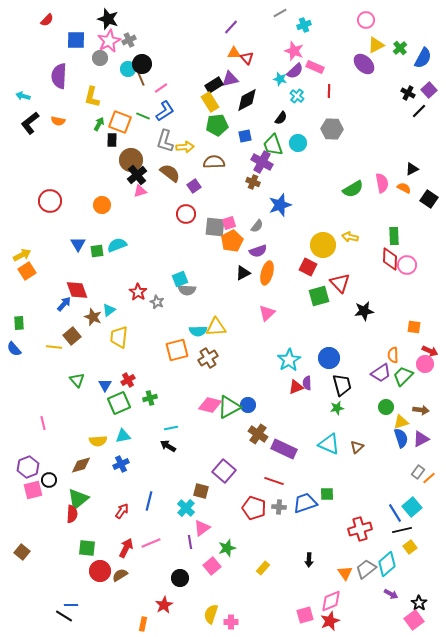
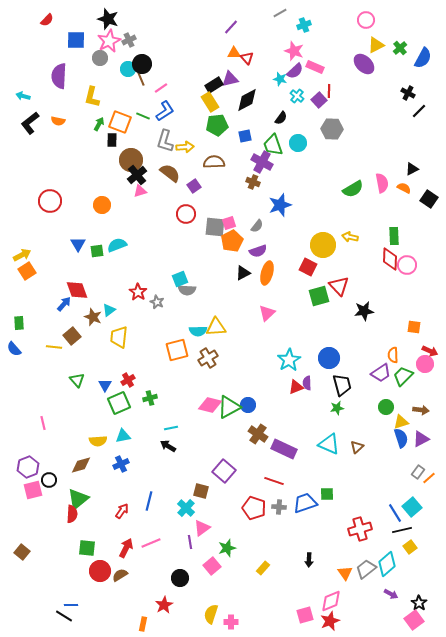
purple square at (429, 90): moved 110 px left, 10 px down
red triangle at (340, 283): moved 1 px left, 3 px down
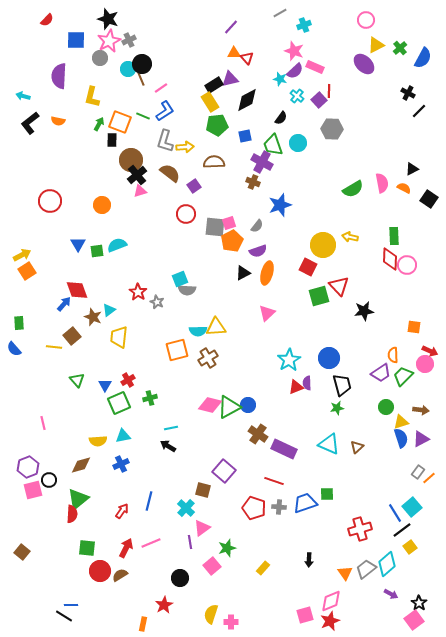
brown square at (201, 491): moved 2 px right, 1 px up
black line at (402, 530): rotated 24 degrees counterclockwise
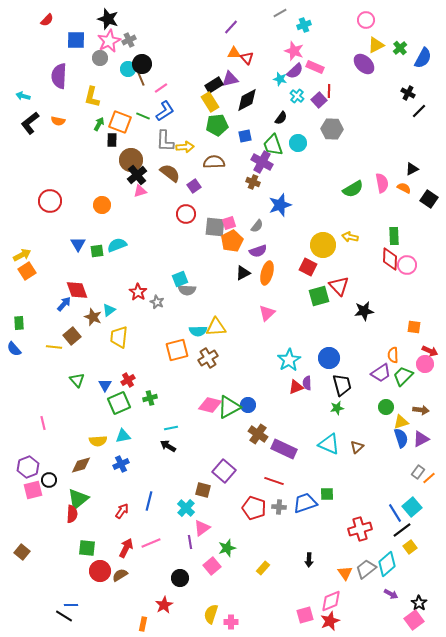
gray L-shape at (165, 141): rotated 15 degrees counterclockwise
